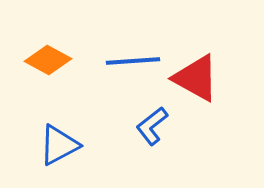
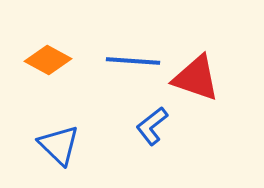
blue line: rotated 8 degrees clockwise
red triangle: rotated 10 degrees counterclockwise
blue triangle: rotated 48 degrees counterclockwise
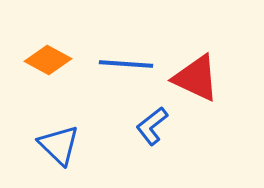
blue line: moved 7 px left, 3 px down
red triangle: rotated 6 degrees clockwise
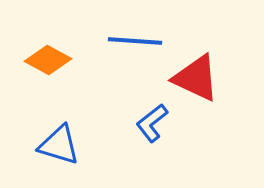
blue line: moved 9 px right, 23 px up
blue L-shape: moved 3 px up
blue triangle: rotated 27 degrees counterclockwise
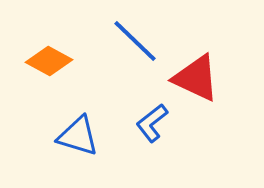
blue line: rotated 40 degrees clockwise
orange diamond: moved 1 px right, 1 px down
blue triangle: moved 19 px right, 9 px up
